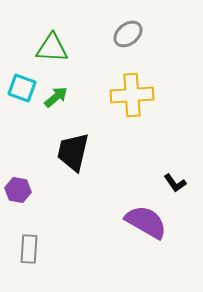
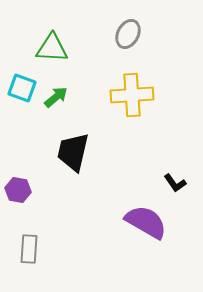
gray ellipse: rotated 24 degrees counterclockwise
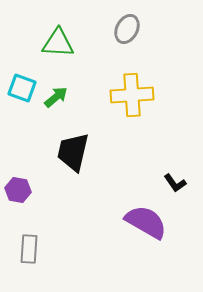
gray ellipse: moved 1 px left, 5 px up
green triangle: moved 6 px right, 5 px up
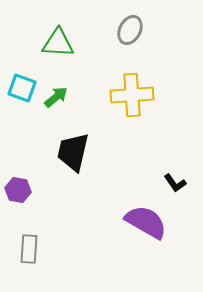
gray ellipse: moved 3 px right, 1 px down
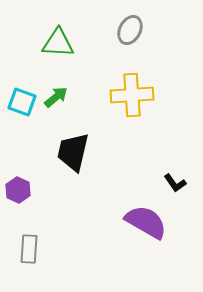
cyan square: moved 14 px down
purple hexagon: rotated 15 degrees clockwise
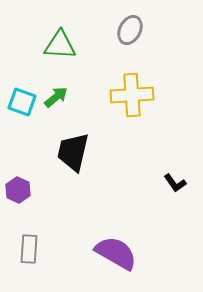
green triangle: moved 2 px right, 2 px down
purple semicircle: moved 30 px left, 31 px down
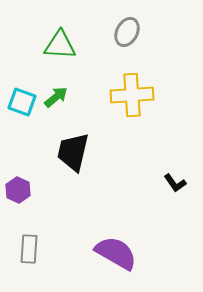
gray ellipse: moved 3 px left, 2 px down
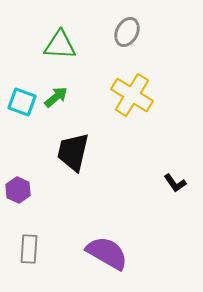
yellow cross: rotated 36 degrees clockwise
purple semicircle: moved 9 px left
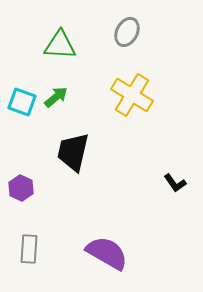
purple hexagon: moved 3 px right, 2 px up
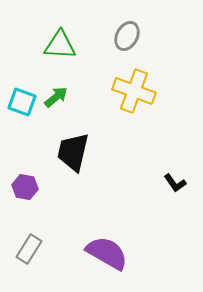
gray ellipse: moved 4 px down
yellow cross: moved 2 px right, 4 px up; rotated 12 degrees counterclockwise
purple hexagon: moved 4 px right, 1 px up; rotated 15 degrees counterclockwise
gray rectangle: rotated 28 degrees clockwise
